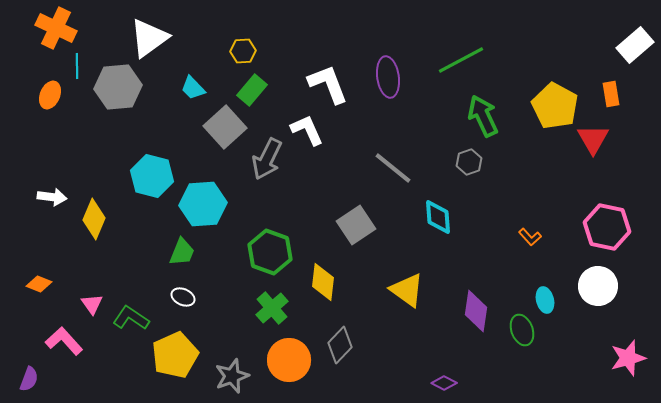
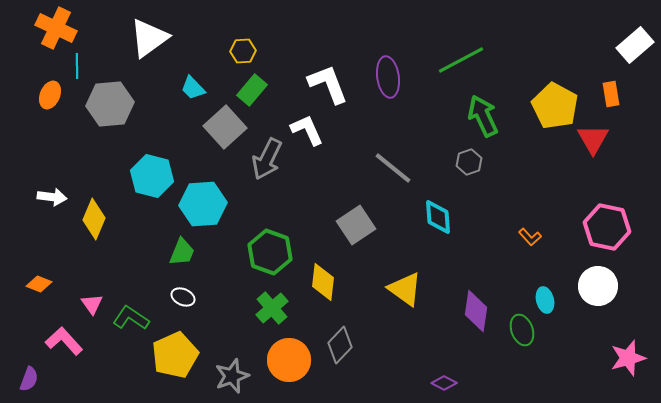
gray hexagon at (118, 87): moved 8 px left, 17 px down
yellow triangle at (407, 290): moved 2 px left, 1 px up
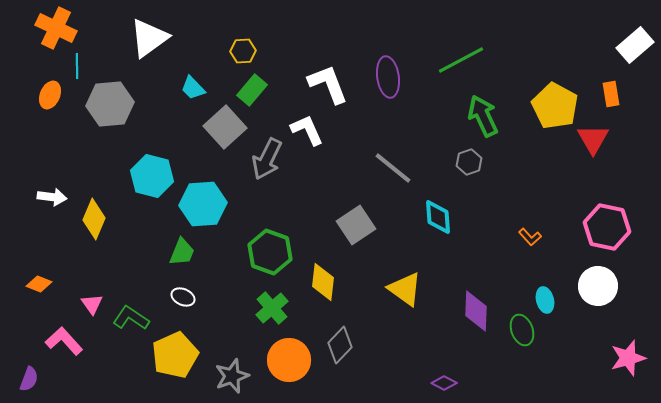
purple diamond at (476, 311): rotated 6 degrees counterclockwise
